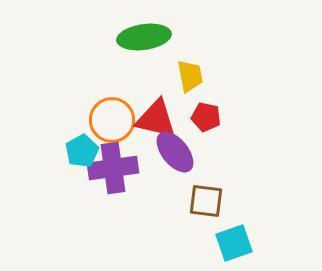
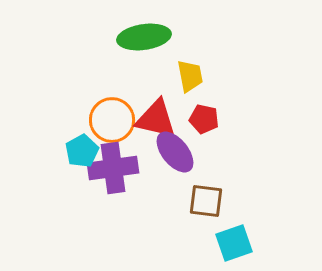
red pentagon: moved 2 px left, 2 px down
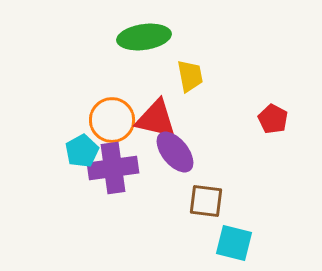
red pentagon: moved 69 px right; rotated 16 degrees clockwise
cyan square: rotated 33 degrees clockwise
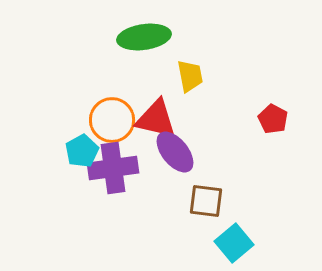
cyan square: rotated 36 degrees clockwise
